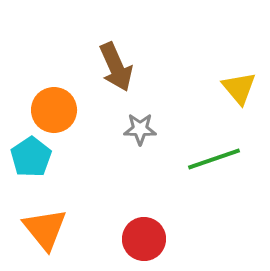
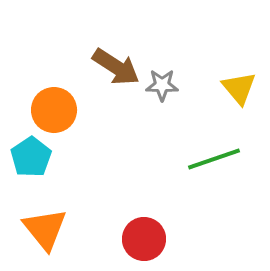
brown arrow: rotated 33 degrees counterclockwise
gray star: moved 22 px right, 44 px up
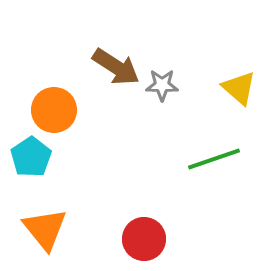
yellow triangle: rotated 9 degrees counterclockwise
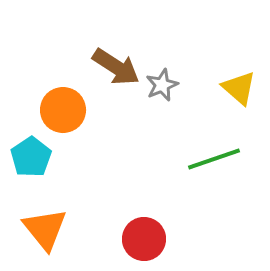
gray star: rotated 24 degrees counterclockwise
orange circle: moved 9 px right
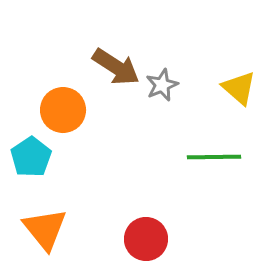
green line: moved 2 px up; rotated 18 degrees clockwise
red circle: moved 2 px right
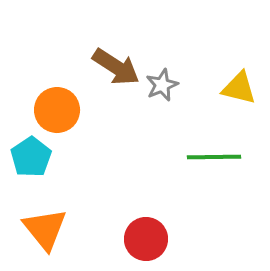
yellow triangle: rotated 27 degrees counterclockwise
orange circle: moved 6 px left
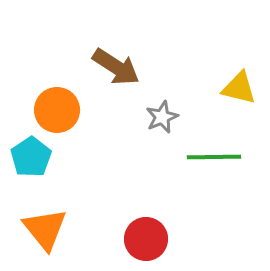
gray star: moved 32 px down
